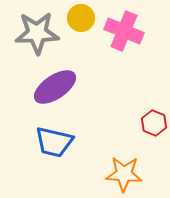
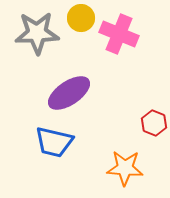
pink cross: moved 5 px left, 3 px down
purple ellipse: moved 14 px right, 6 px down
orange star: moved 1 px right, 6 px up
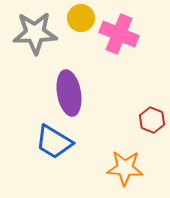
gray star: moved 2 px left
purple ellipse: rotated 66 degrees counterclockwise
red hexagon: moved 2 px left, 3 px up
blue trapezoid: rotated 18 degrees clockwise
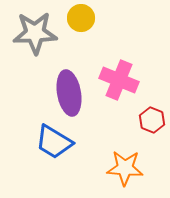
pink cross: moved 46 px down
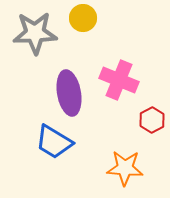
yellow circle: moved 2 px right
red hexagon: rotated 10 degrees clockwise
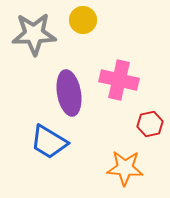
yellow circle: moved 2 px down
gray star: moved 1 px left, 1 px down
pink cross: rotated 9 degrees counterclockwise
red hexagon: moved 2 px left, 4 px down; rotated 15 degrees clockwise
blue trapezoid: moved 5 px left
